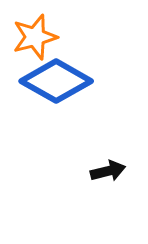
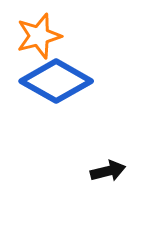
orange star: moved 4 px right, 1 px up
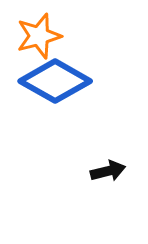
blue diamond: moved 1 px left
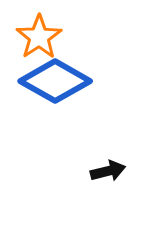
orange star: moved 1 px down; rotated 18 degrees counterclockwise
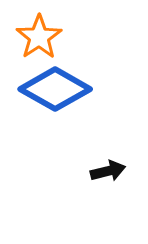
blue diamond: moved 8 px down
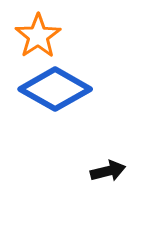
orange star: moved 1 px left, 1 px up
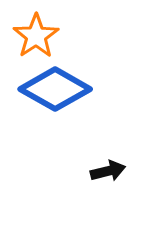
orange star: moved 2 px left
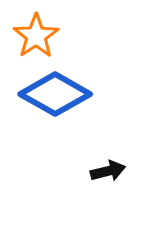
blue diamond: moved 5 px down
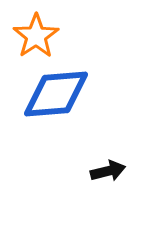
blue diamond: moved 1 px right; rotated 34 degrees counterclockwise
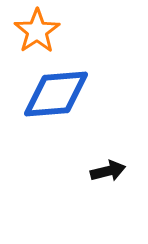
orange star: moved 1 px right, 5 px up
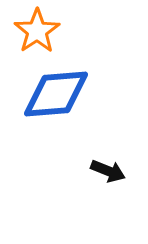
black arrow: rotated 36 degrees clockwise
